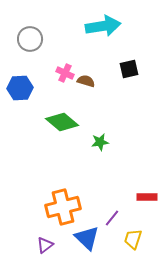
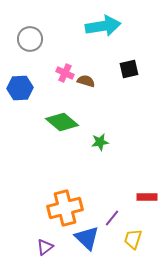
orange cross: moved 2 px right, 1 px down
purple triangle: moved 2 px down
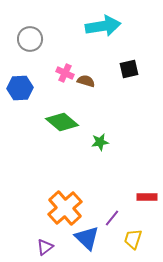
orange cross: rotated 28 degrees counterclockwise
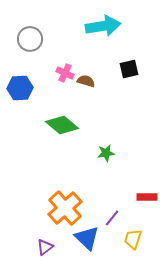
green diamond: moved 3 px down
green star: moved 6 px right, 11 px down
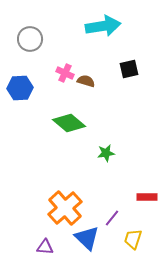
green diamond: moved 7 px right, 2 px up
purple triangle: rotated 42 degrees clockwise
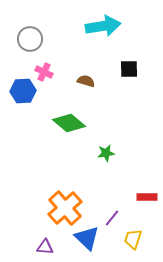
black square: rotated 12 degrees clockwise
pink cross: moved 21 px left, 1 px up
blue hexagon: moved 3 px right, 3 px down
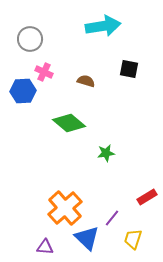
black square: rotated 12 degrees clockwise
red rectangle: rotated 30 degrees counterclockwise
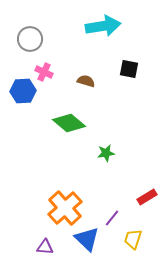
blue triangle: moved 1 px down
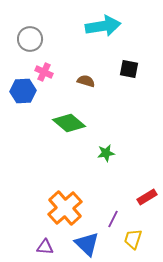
purple line: moved 1 px right, 1 px down; rotated 12 degrees counterclockwise
blue triangle: moved 5 px down
